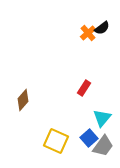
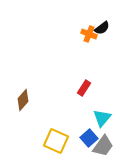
orange cross: moved 1 px right, 1 px down; rotated 28 degrees counterclockwise
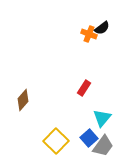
yellow square: rotated 20 degrees clockwise
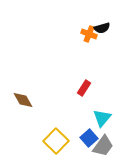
black semicircle: rotated 21 degrees clockwise
brown diamond: rotated 70 degrees counterclockwise
